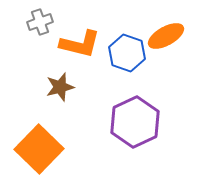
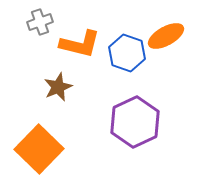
brown star: moved 2 px left; rotated 8 degrees counterclockwise
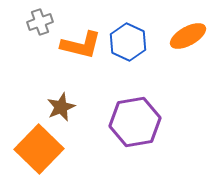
orange ellipse: moved 22 px right
orange L-shape: moved 1 px right, 1 px down
blue hexagon: moved 1 px right, 11 px up; rotated 6 degrees clockwise
brown star: moved 3 px right, 20 px down
purple hexagon: rotated 15 degrees clockwise
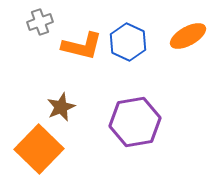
orange L-shape: moved 1 px right, 1 px down
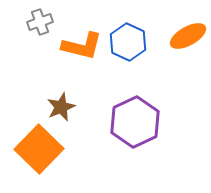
purple hexagon: rotated 15 degrees counterclockwise
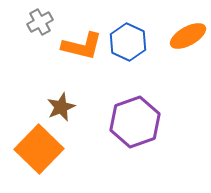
gray cross: rotated 10 degrees counterclockwise
purple hexagon: rotated 6 degrees clockwise
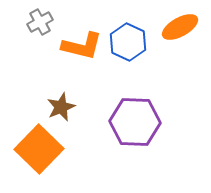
orange ellipse: moved 8 px left, 9 px up
purple hexagon: rotated 21 degrees clockwise
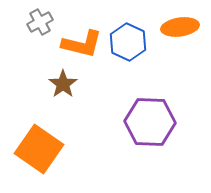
orange ellipse: rotated 21 degrees clockwise
orange L-shape: moved 2 px up
brown star: moved 2 px right, 23 px up; rotated 12 degrees counterclockwise
purple hexagon: moved 15 px right
orange square: rotated 9 degrees counterclockwise
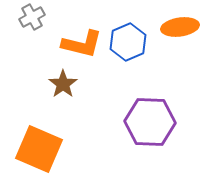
gray cross: moved 8 px left, 5 px up
blue hexagon: rotated 12 degrees clockwise
orange square: rotated 12 degrees counterclockwise
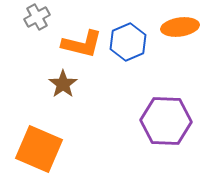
gray cross: moved 5 px right
purple hexagon: moved 16 px right, 1 px up
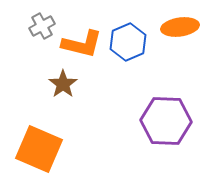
gray cross: moved 5 px right, 9 px down
